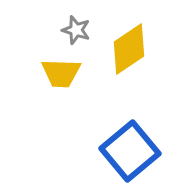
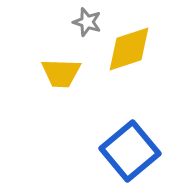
gray star: moved 11 px right, 8 px up
yellow diamond: rotated 16 degrees clockwise
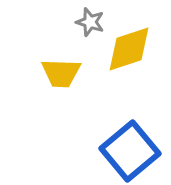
gray star: moved 3 px right
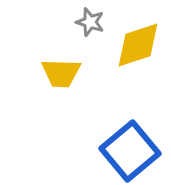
yellow diamond: moved 9 px right, 4 px up
